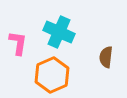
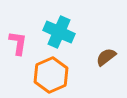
brown semicircle: rotated 45 degrees clockwise
orange hexagon: moved 1 px left
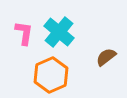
cyan cross: rotated 16 degrees clockwise
pink L-shape: moved 6 px right, 10 px up
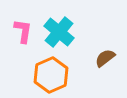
pink L-shape: moved 1 px left, 2 px up
brown semicircle: moved 1 px left, 1 px down
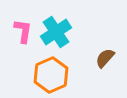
cyan cross: moved 3 px left; rotated 16 degrees clockwise
brown semicircle: rotated 10 degrees counterclockwise
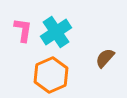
pink L-shape: moved 1 px up
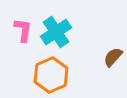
brown semicircle: moved 8 px right, 1 px up
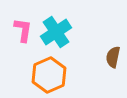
brown semicircle: rotated 30 degrees counterclockwise
orange hexagon: moved 2 px left
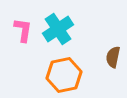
cyan cross: moved 2 px right, 3 px up
orange hexagon: moved 15 px right; rotated 12 degrees clockwise
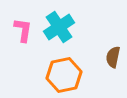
cyan cross: moved 1 px right, 2 px up
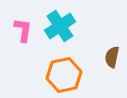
cyan cross: moved 1 px right, 1 px up
brown semicircle: moved 1 px left
